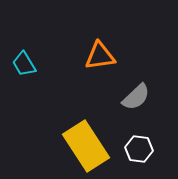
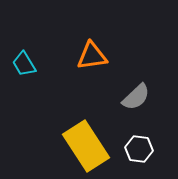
orange triangle: moved 8 px left
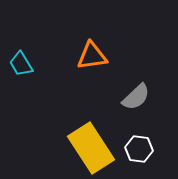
cyan trapezoid: moved 3 px left
yellow rectangle: moved 5 px right, 2 px down
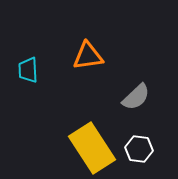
orange triangle: moved 4 px left
cyan trapezoid: moved 7 px right, 6 px down; rotated 28 degrees clockwise
yellow rectangle: moved 1 px right
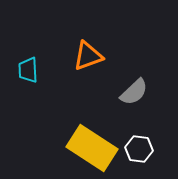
orange triangle: rotated 12 degrees counterclockwise
gray semicircle: moved 2 px left, 5 px up
yellow rectangle: rotated 24 degrees counterclockwise
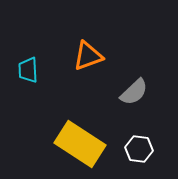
yellow rectangle: moved 12 px left, 4 px up
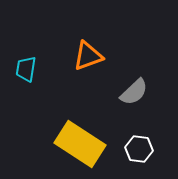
cyan trapezoid: moved 2 px left, 1 px up; rotated 12 degrees clockwise
